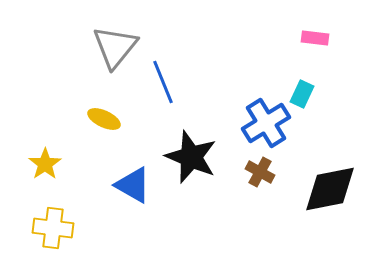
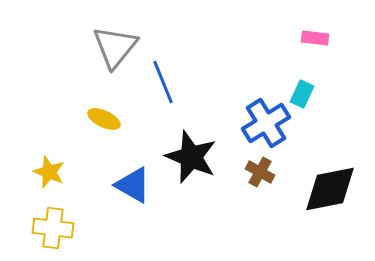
yellow star: moved 4 px right, 8 px down; rotated 16 degrees counterclockwise
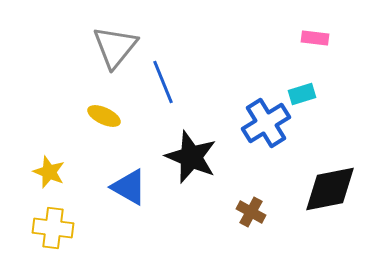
cyan rectangle: rotated 48 degrees clockwise
yellow ellipse: moved 3 px up
brown cross: moved 9 px left, 40 px down
blue triangle: moved 4 px left, 2 px down
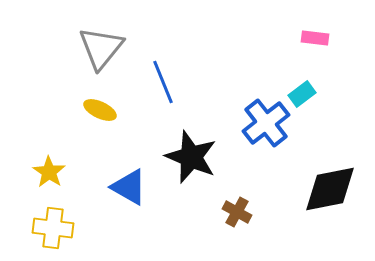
gray triangle: moved 14 px left, 1 px down
cyan rectangle: rotated 20 degrees counterclockwise
yellow ellipse: moved 4 px left, 6 px up
blue cross: rotated 6 degrees counterclockwise
yellow star: rotated 12 degrees clockwise
brown cross: moved 14 px left
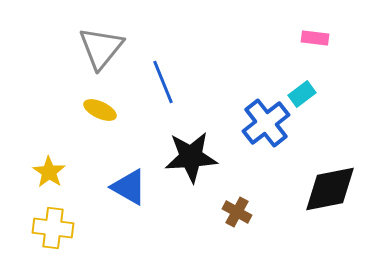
black star: rotated 26 degrees counterclockwise
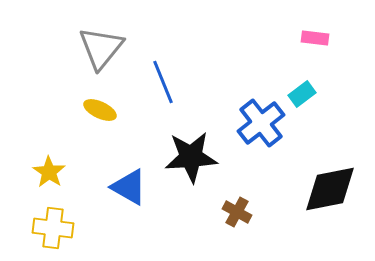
blue cross: moved 5 px left
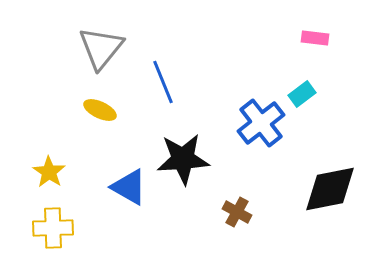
black star: moved 8 px left, 2 px down
yellow cross: rotated 9 degrees counterclockwise
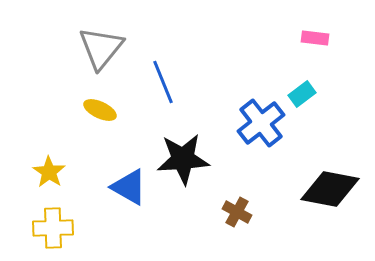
black diamond: rotated 22 degrees clockwise
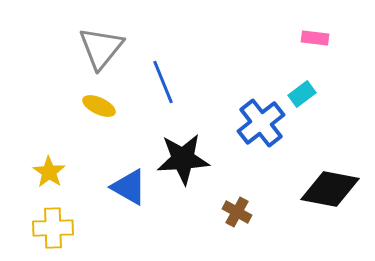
yellow ellipse: moved 1 px left, 4 px up
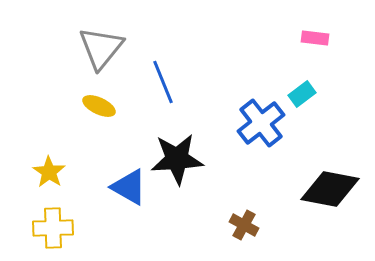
black star: moved 6 px left
brown cross: moved 7 px right, 13 px down
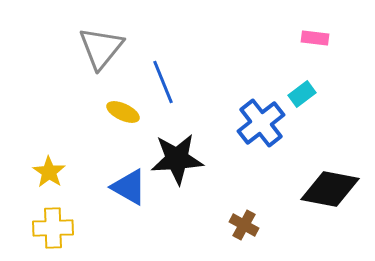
yellow ellipse: moved 24 px right, 6 px down
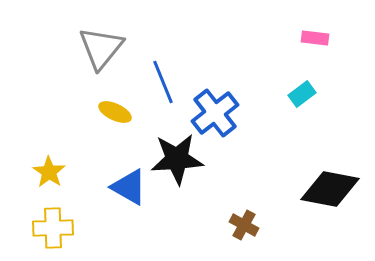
yellow ellipse: moved 8 px left
blue cross: moved 46 px left, 10 px up
